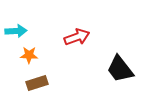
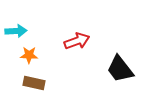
red arrow: moved 4 px down
brown rectangle: moved 3 px left; rotated 30 degrees clockwise
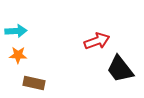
red arrow: moved 20 px right
orange star: moved 11 px left
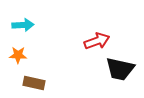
cyan arrow: moved 7 px right, 6 px up
black trapezoid: rotated 40 degrees counterclockwise
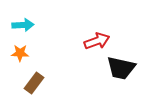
orange star: moved 2 px right, 2 px up
black trapezoid: moved 1 px right, 1 px up
brown rectangle: rotated 65 degrees counterclockwise
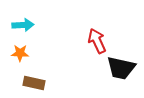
red arrow: rotated 95 degrees counterclockwise
brown rectangle: rotated 65 degrees clockwise
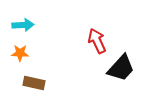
black trapezoid: rotated 60 degrees counterclockwise
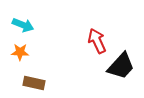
cyan arrow: rotated 25 degrees clockwise
orange star: moved 1 px up
black trapezoid: moved 2 px up
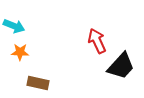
cyan arrow: moved 9 px left, 1 px down
brown rectangle: moved 4 px right
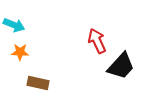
cyan arrow: moved 1 px up
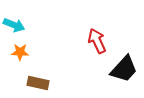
black trapezoid: moved 3 px right, 3 px down
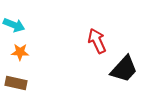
brown rectangle: moved 22 px left
